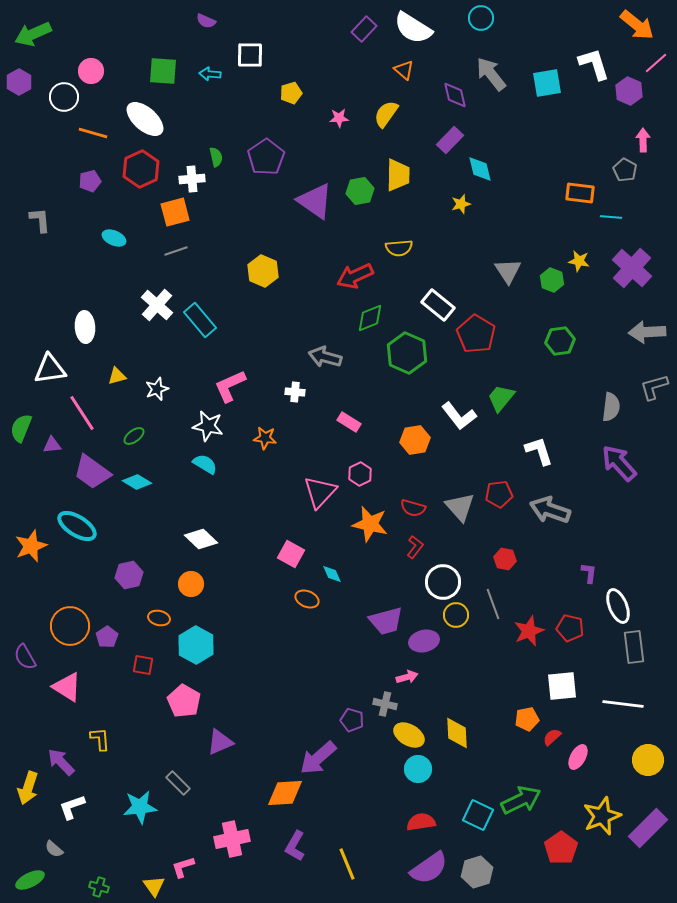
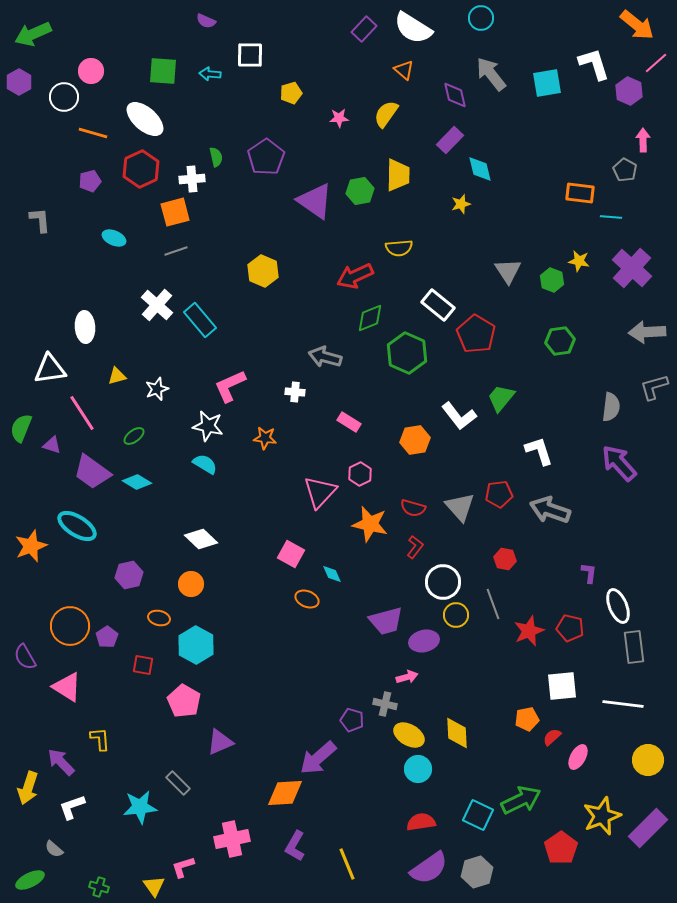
purple triangle at (52, 445): rotated 24 degrees clockwise
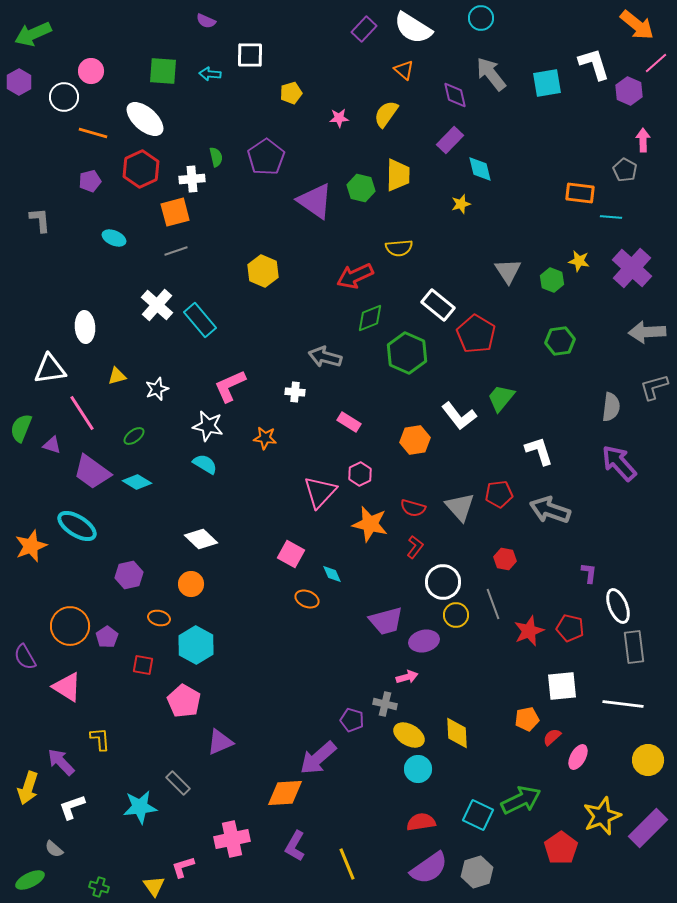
green hexagon at (360, 191): moved 1 px right, 3 px up; rotated 24 degrees clockwise
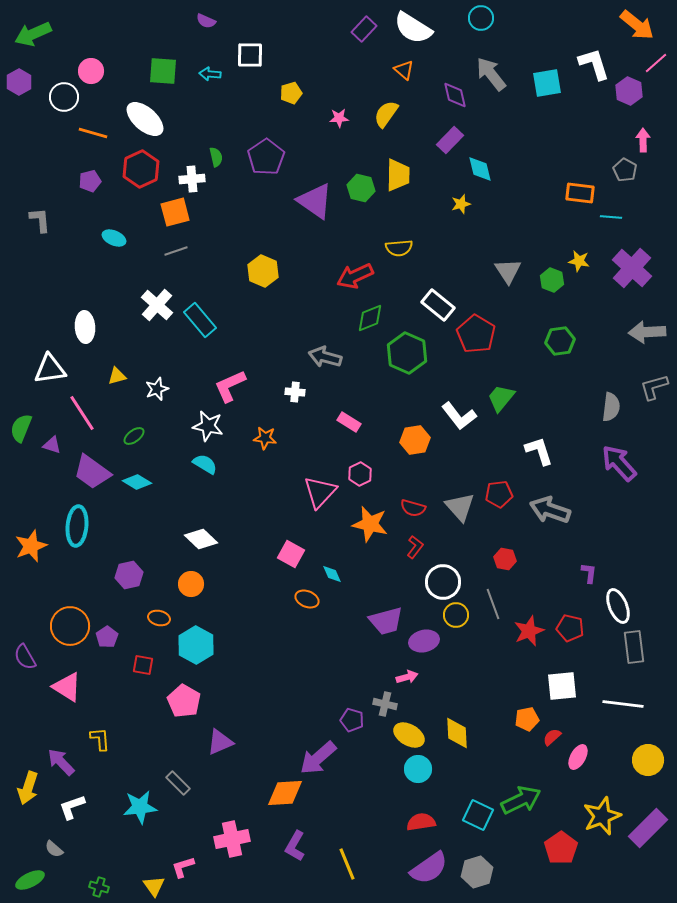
cyan ellipse at (77, 526): rotated 63 degrees clockwise
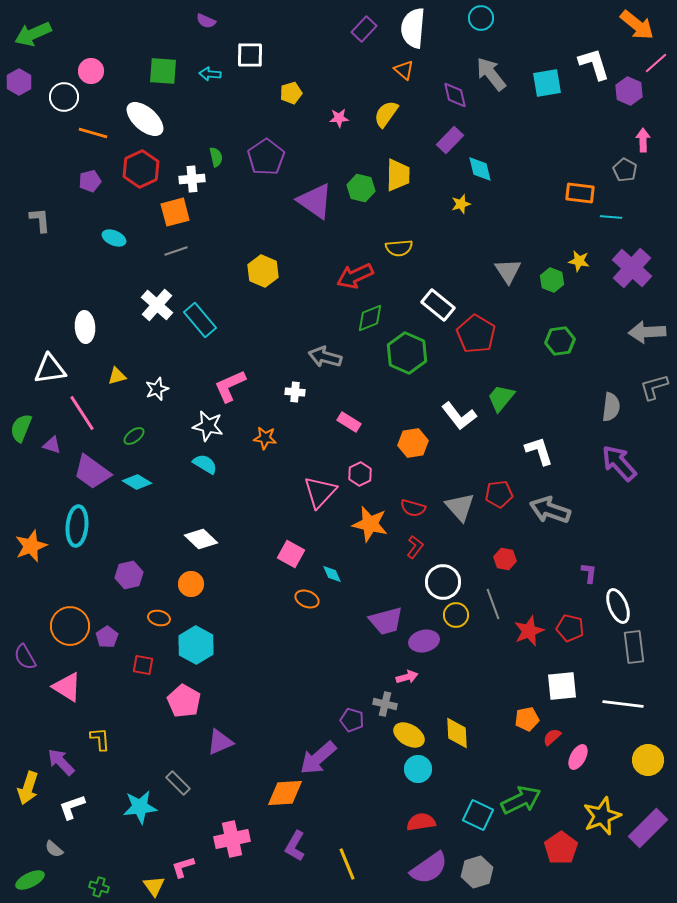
white semicircle at (413, 28): rotated 63 degrees clockwise
orange hexagon at (415, 440): moved 2 px left, 3 px down
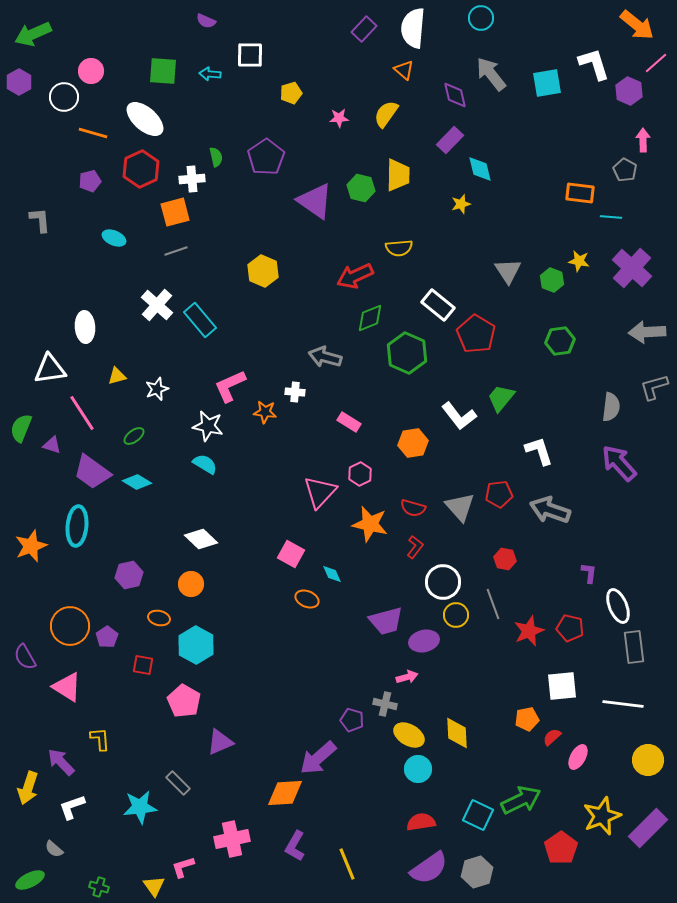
orange star at (265, 438): moved 26 px up
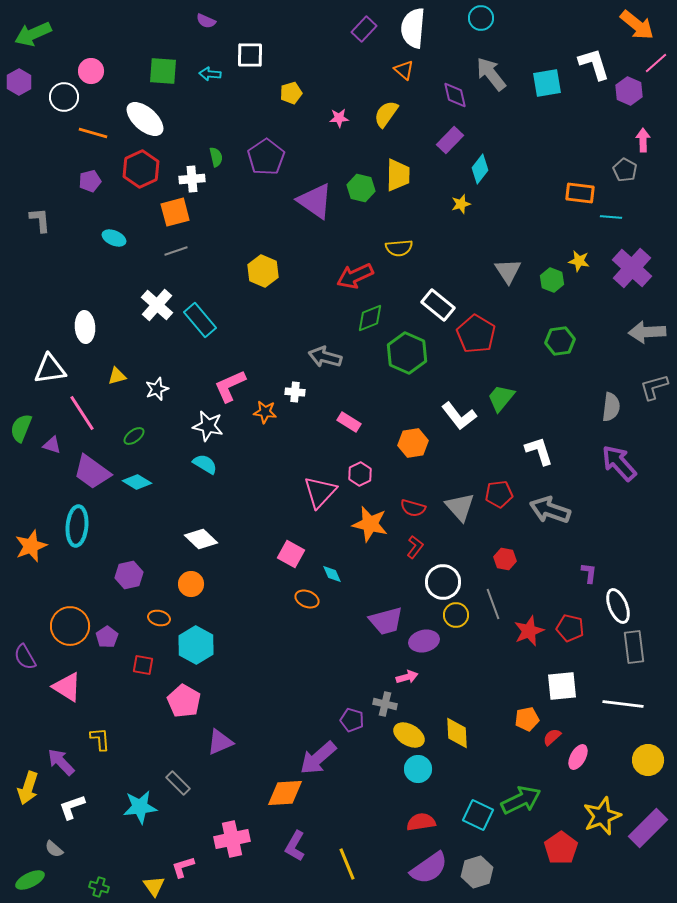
cyan diamond at (480, 169): rotated 52 degrees clockwise
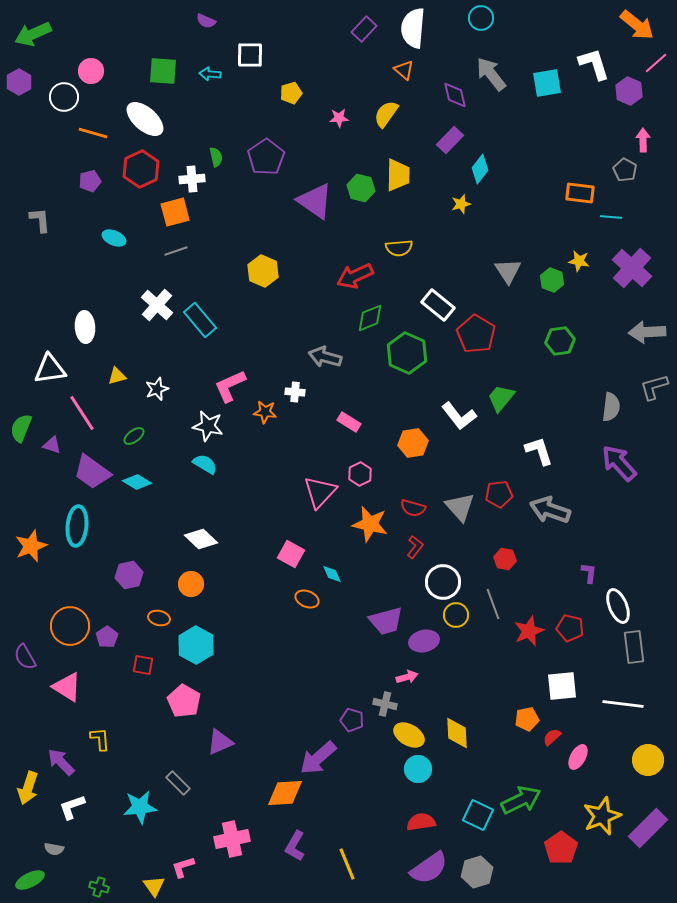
gray semicircle at (54, 849): rotated 30 degrees counterclockwise
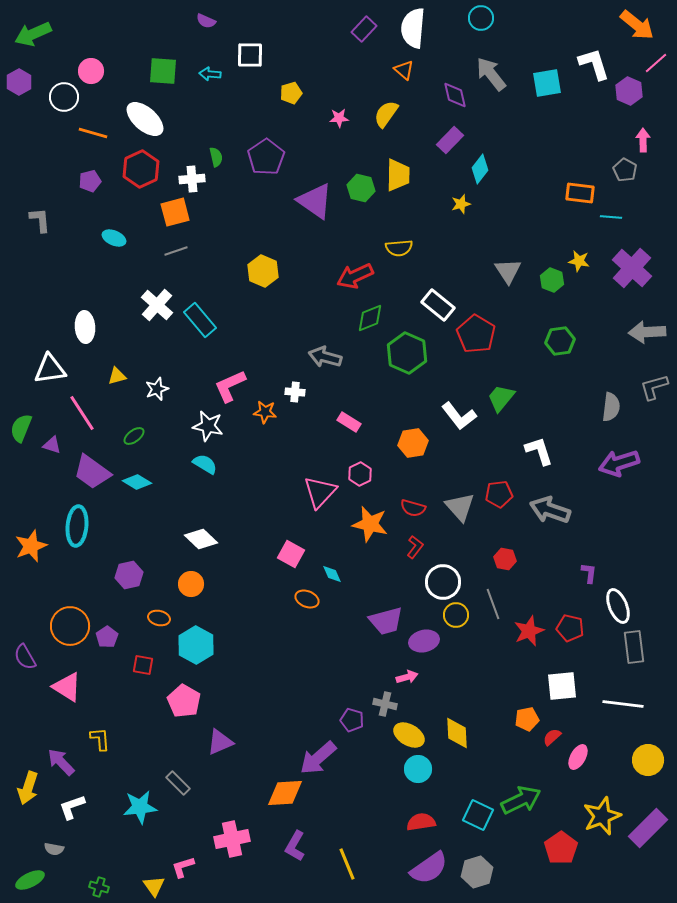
purple arrow at (619, 463): rotated 66 degrees counterclockwise
